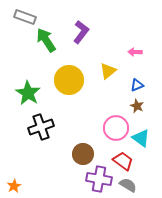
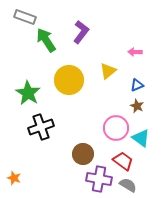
orange star: moved 8 px up; rotated 24 degrees counterclockwise
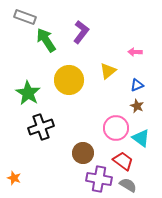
brown circle: moved 1 px up
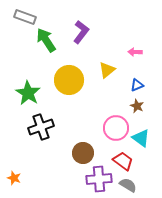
yellow triangle: moved 1 px left, 1 px up
purple cross: rotated 15 degrees counterclockwise
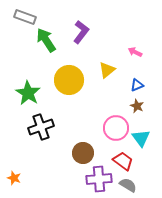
pink arrow: rotated 24 degrees clockwise
cyan triangle: rotated 18 degrees clockwise
